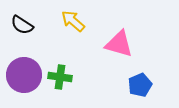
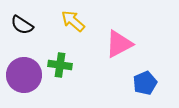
pink triangle: rotated 44 degrees counterclockwise
green cross: moved 12 px up
blue pentagon: moved 5 px right, 2 px up
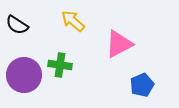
black semicircle: moved 5 px left
blue pentagon: moved 3 px left, 2 px down
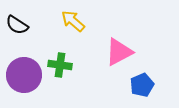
pink triangle: moved 8 px down
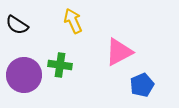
yellow arrow: rotated 25 degrees clockwise
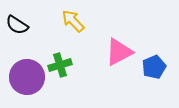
yellow arrow: rotated 20 degrees counterclockwise
green cross: rotated 25 degrees counterclockwise
purple circle: moved 3 px right, 2 px down
blue pentagon: moved 12 px right, 18 px up
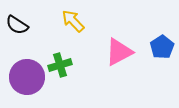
blue pentagon: moved 8 px right, 20 px up; rotated 10 degrees counterclockwise
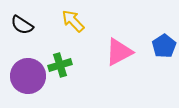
black semicircle: moved 5 px right
blue pentagon: moved 2 px right, 1 px up
purple circle: moved 1 px right, 1 px up
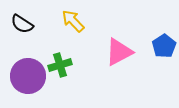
black semicircle: moved 1 px up
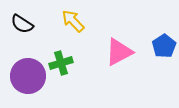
green cross: moved 1 px right, 2 px up
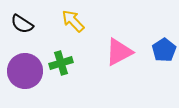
blue pentagon: moved 4 px down
purple circle: moved 3 px left, 5 px up
